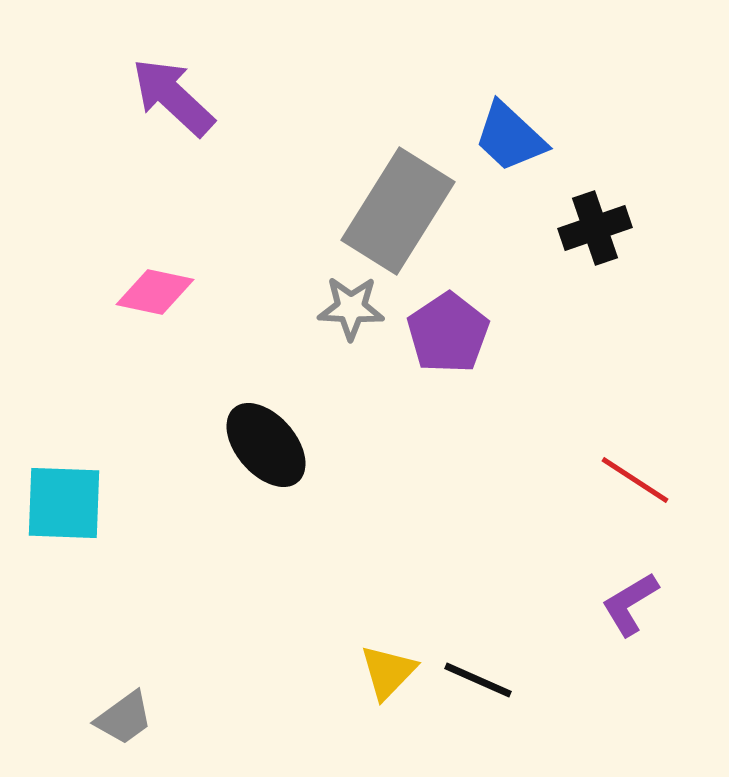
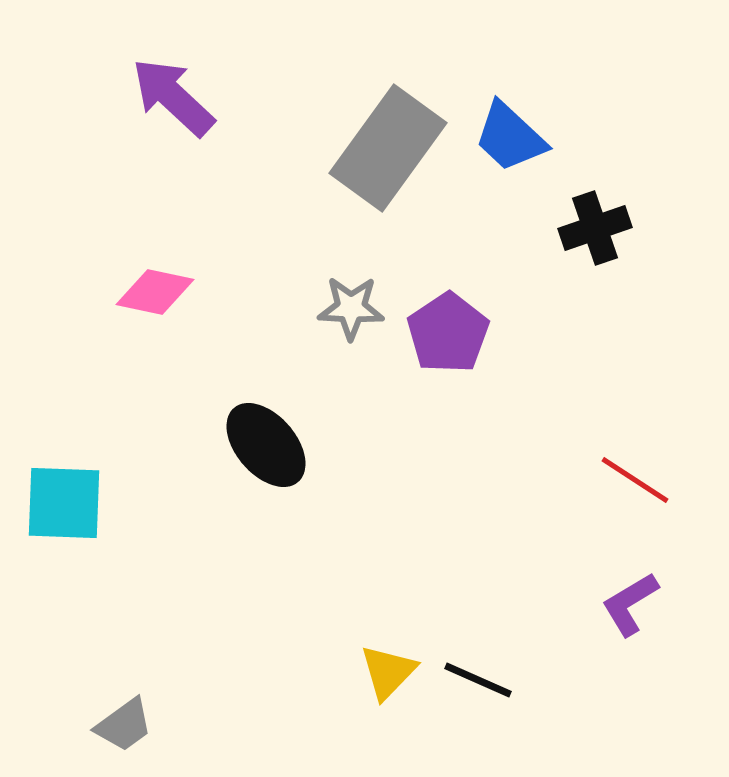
gray rectangle: moved 10 px left, 63 px up; rotated 4 degrees clockwise
gray trapezoid: moved 7 px down
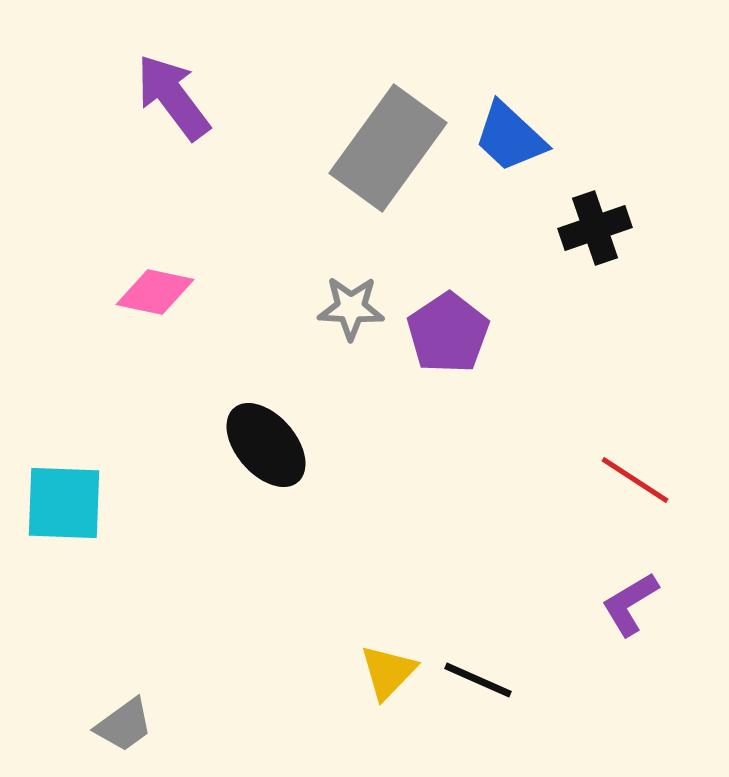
purple arrow: rotated 10 degrees clockwise
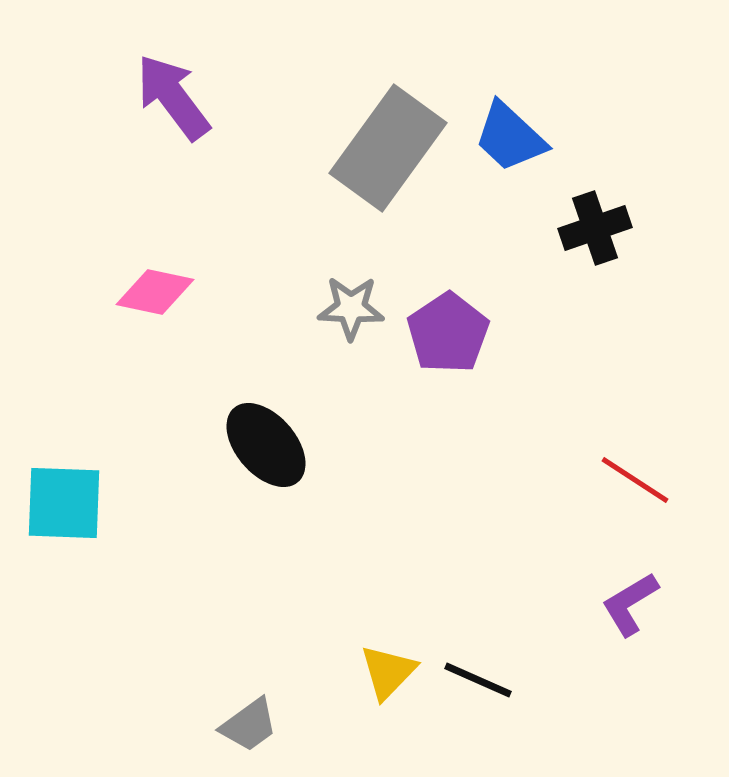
gray trapezoid: moved 125 px right
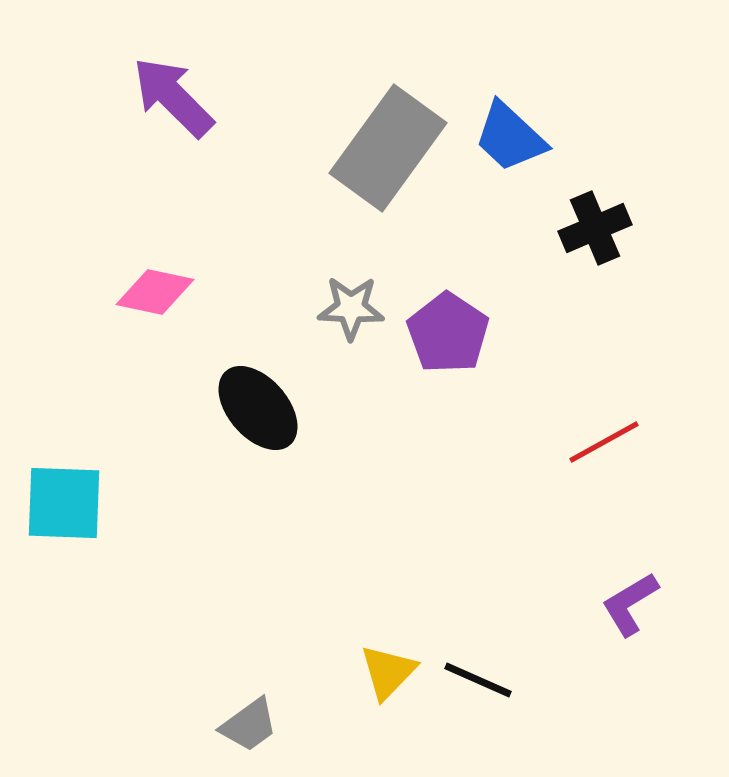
purple arrow: rotated 8 degrees counterclockwise
black cross: rotated 4 degrees counterclockwise
purple pentagon: rotated 4 degrees counterclockwise
black ellipse: moved 8 px left, 37 px up
red line: moved 31 px left, 38 px up; rotated 62 degrees counterclockwise
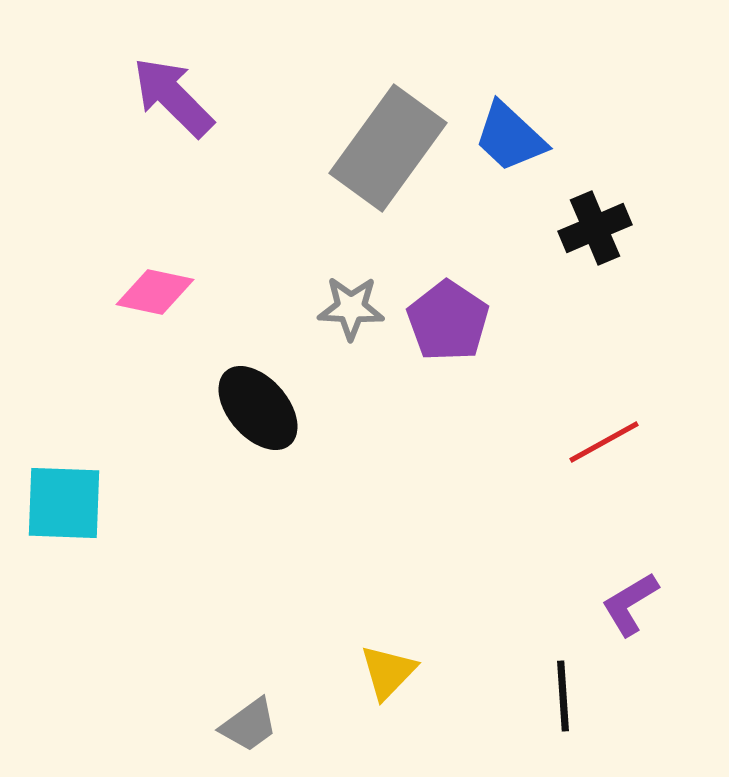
purple pentagon: moved 12 px up
black line: moved 85 px right, 16 px down; rotated 62 degrees clockwise
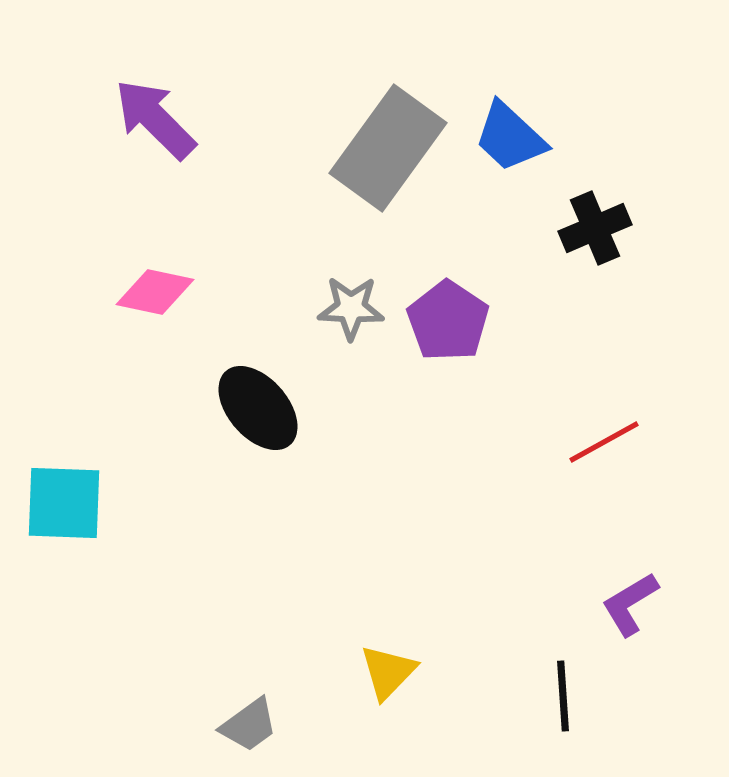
purple arrow: moved 18 px left, 22 px down
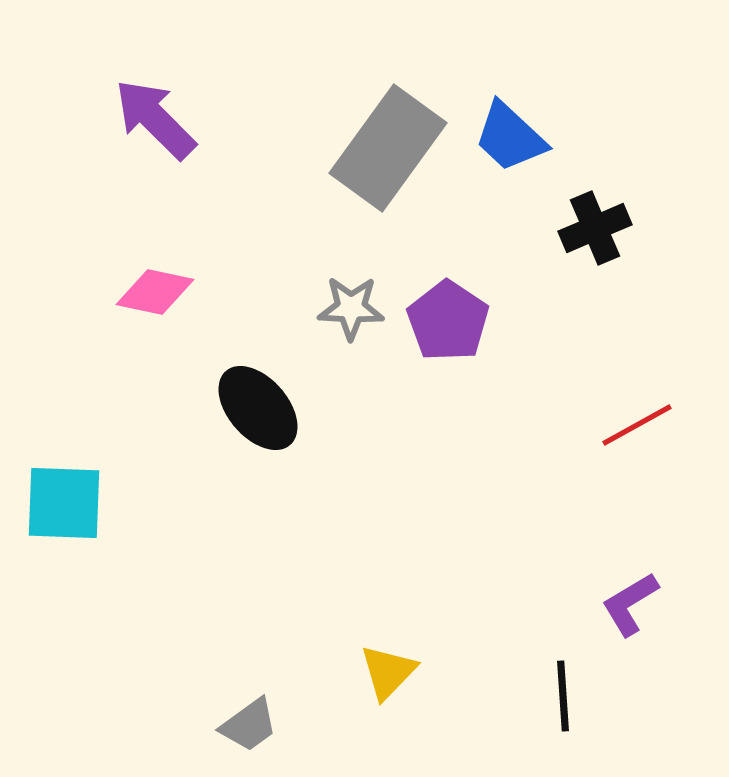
red line: moved 33 px right, 17 px up
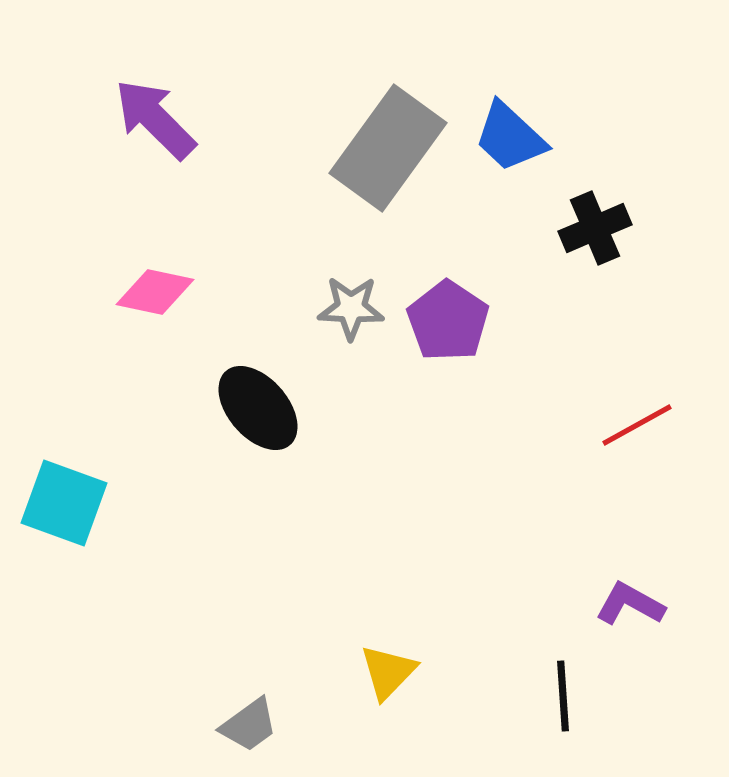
cyan square: rotated 18 degrees clockwise
purple L-shape: rotated 60 degrees clockwise
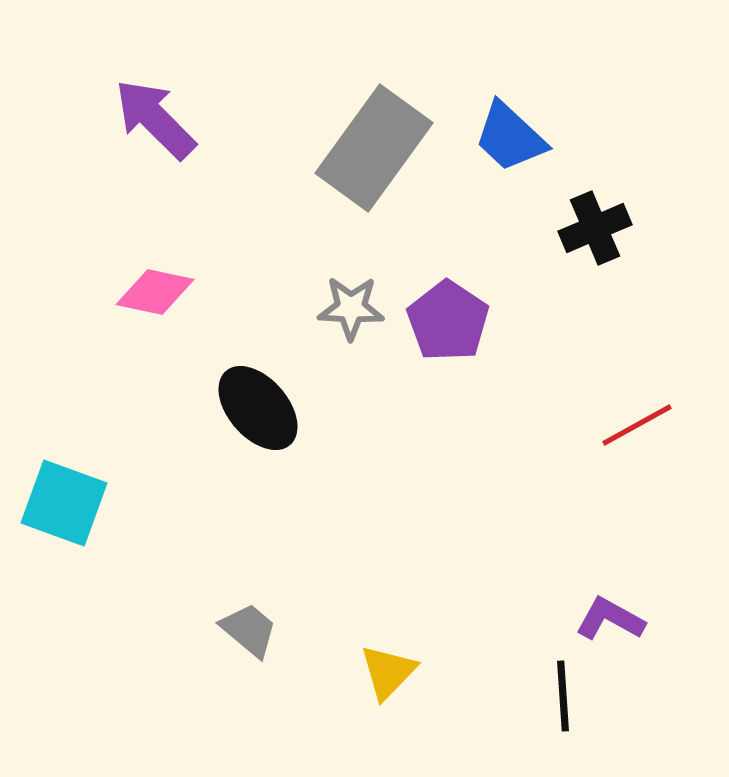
gray rectangle: moved 14 px left
purple L-shape: moved 20 px left, 15 px down
gray trapezoid: moved 95 px up; rotated 104 degrees counterclockwise
